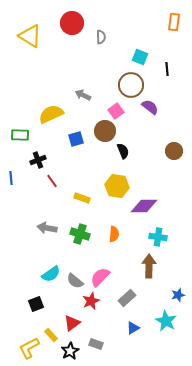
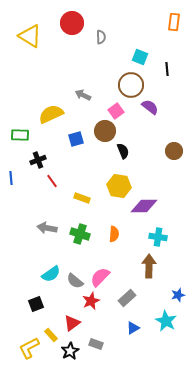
yellow hexagon at (117, 186): moved 2 px right
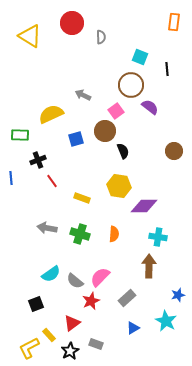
yellow rectangle at (51, 335): moved 2 px left
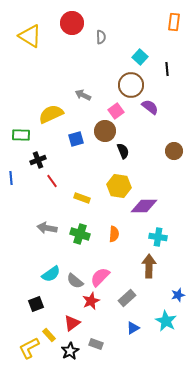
cyan square at (140, 57): rotated 21 degrees clockwise
green rectangle at (20, 135): moved 1 px right
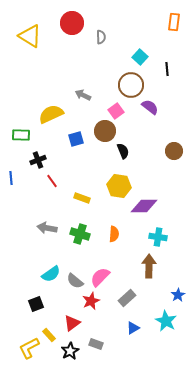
blue star at (178, 295): rotated 16 degrees counterclockwise
